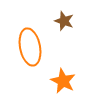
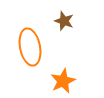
orange star: rotated 20 degrees clockwise
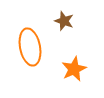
orange star: moved 11 px right, 12 px up
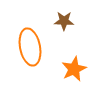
brown star: rotated 18 degrees counterclockwise
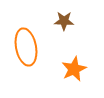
orange ellipse: moved 4 px left
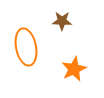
brown star: moved 2 px left
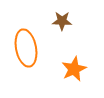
orange ellipse: moved 1 px down
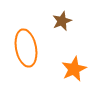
brown star: rotated 24 degrees counterclockwise
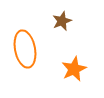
orange ellipse: moved 1 px left, 1 px down
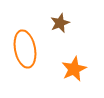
brown star: moved 2 px left, 2 px down
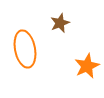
orange star: moved 13 px right, 3 px up
